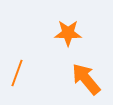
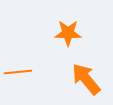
orange line: moved 1 px right, 1 px up; rotated 64 degrees clockwise
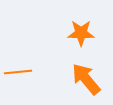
orange star: moved 13 px right
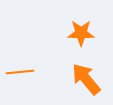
orange line: moved 2 px right
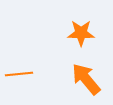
orange line: moved 1 px left, 2 px down
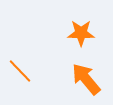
orange line: moved 1 px right, 3 px up; rotated 52 degrees clockwise
